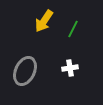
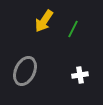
white cross: moved 10 px right, 7 px down
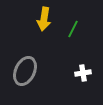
yellow arrow: moved 2 px up; rotated 25 degrees counterclockwise
white cross: moved 3 px right, 2 px up
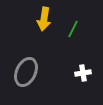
gray ellipse: moved 1 px right, 1 px down
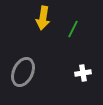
yellow arrow: moved 1 px left, 1 px up
gray ellipse: moved 3 px left
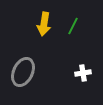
yellow arrow: moved 1 px right, 6 px down
green line: moved 3 px up
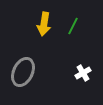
white cross: rotated 21 degrees counterclockwise
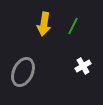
white cross: moved 7 px up
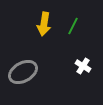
white cross: rotated 28 degrees counterclockwise
gray ellipse: rotated 36 degrees clockwise
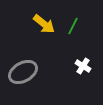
yellow arrow: rotated 60 degrees counterclockwise
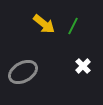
white cross: rotated 14 degrees clockwise
